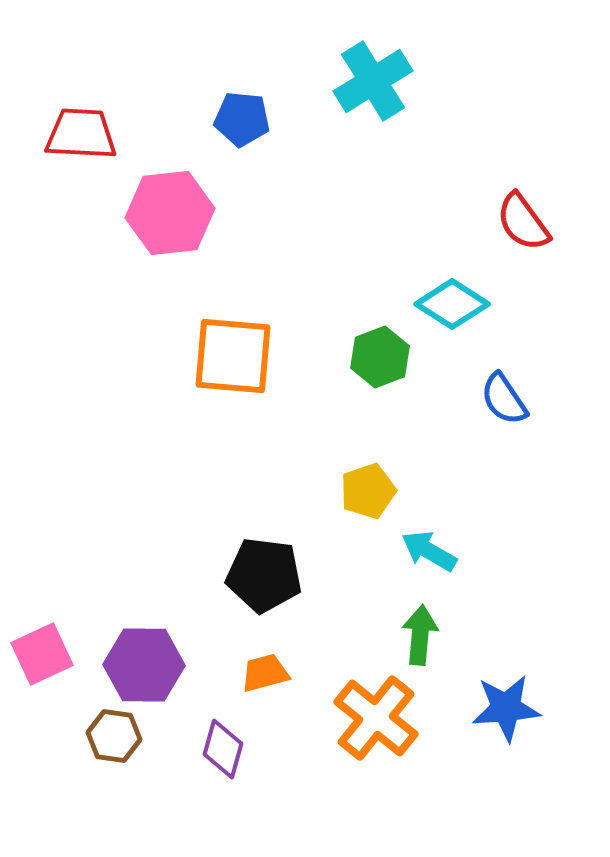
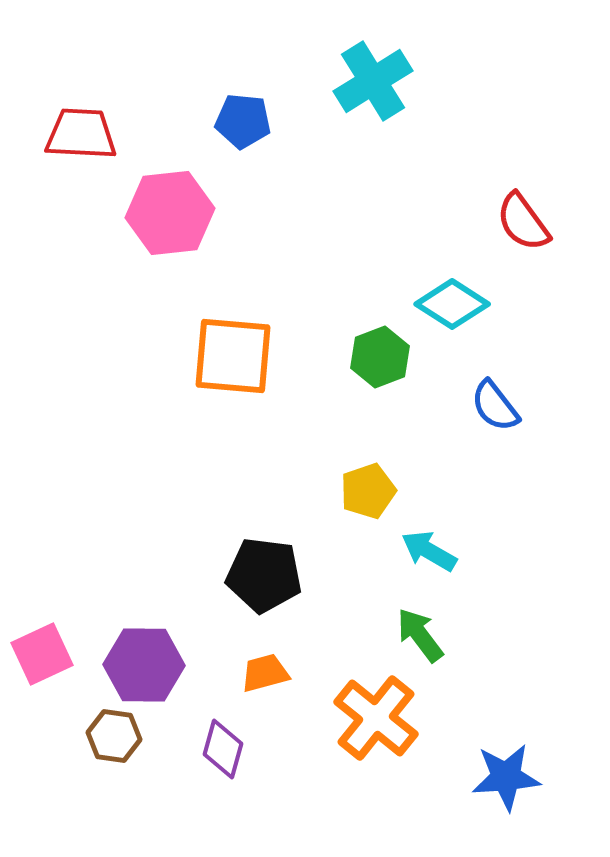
blue pentagon: moved 1 px right, 2 px down
blue semicircle: moved 9 px left, 7 px down; rotated 4 degrees counterclockwise
green arrow: rotated 42 degrees counterclockwise
blue star: moved 69 px down
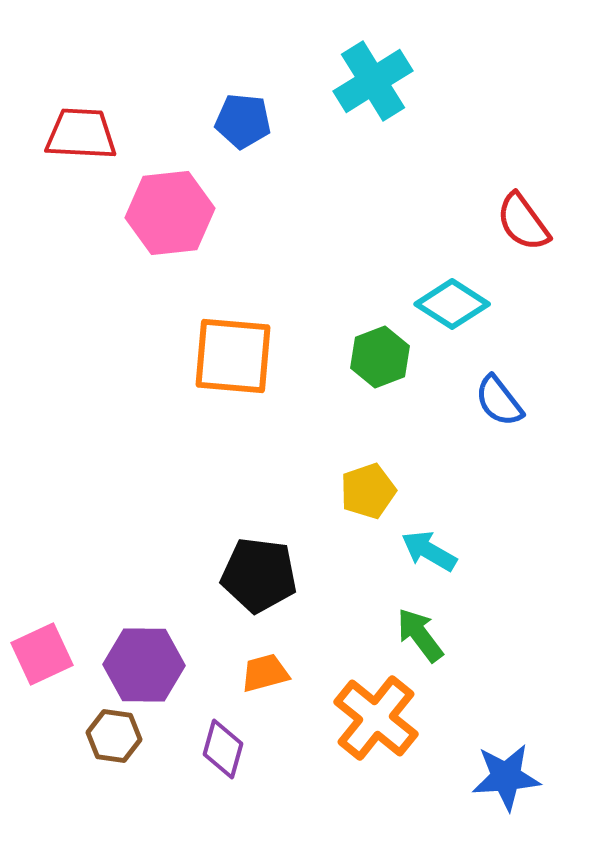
blue semicircle: moved 4 px right, 5 px up
black pentagon: moved 5 px left
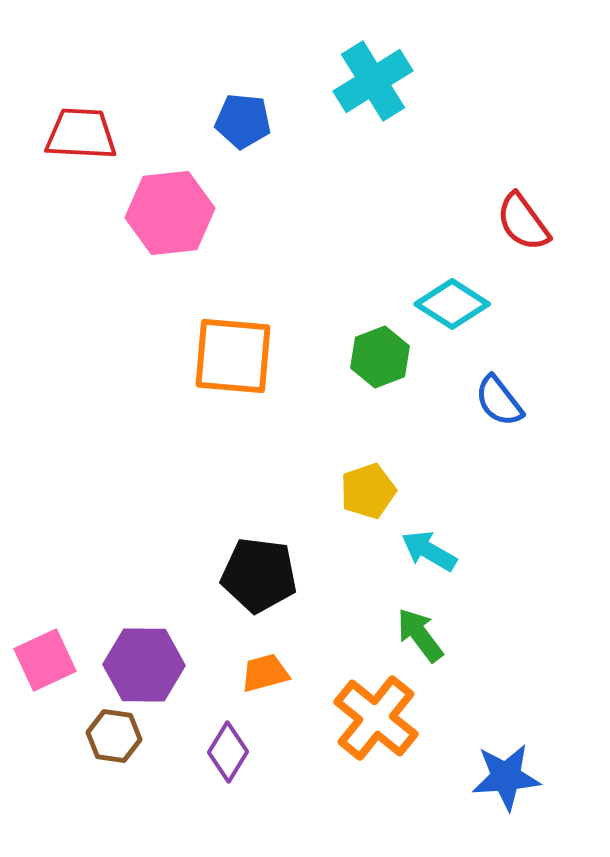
pink square: moved 3 px right, 6 px down
purple diamond: moved 5 px right, 3 px down; rotated 16 degrees clockwise
